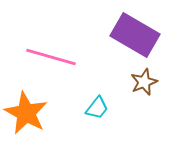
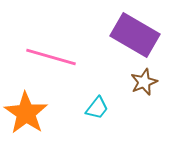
orange star: rotated 6 degrees clockwise
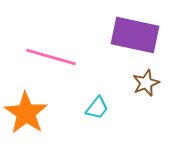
purple rectangle: rotated 18 degrees counterclockwise
brown star: moved 2 px right, 1 px down
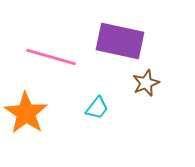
purple rectangle: moved 15 px left, 6 px down
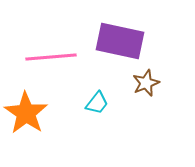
pink line: rotated 21 degrees counterclockwise
cyan trapezoid: moved 5 px up
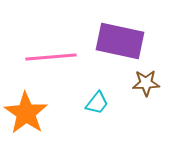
brown star: rotated 20 degrees clockwise
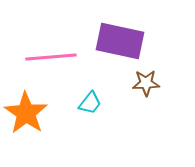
cyan trapezoid: moved 7 px left
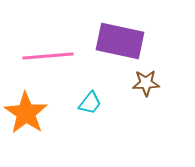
pink line: moved 3 px left, 1 px up
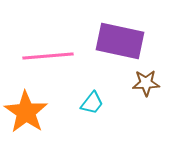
cyan trapezoid: moved 2 px right
orange star: moved 1 px up
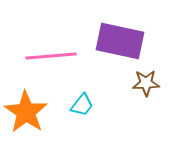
pink line: moved 3 px right
cyan trapezoid: moved 10 px left, 2 px down
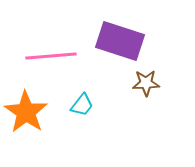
purple rectangle: rotated 6 degrees clockwise
